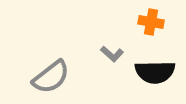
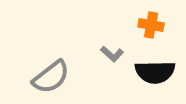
orange cross: moved 3 px down
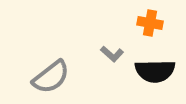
orange cross: moved 1 px left, 2 px up
black semicircle: moved 1 px up
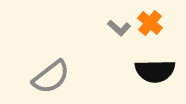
orange cross: rotated 30 degrees clockwise
gray L-shape: moved 7 px right, 26 px up
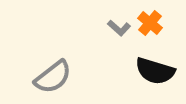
black semicircle: rotated 18 degrees clockwise
gray semicircle: moved 2 px right
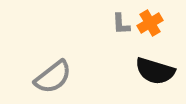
orange cross: rotated 20 degrees clockwise
gray L-shape: moved 2 px right, 4 px up; rotated 45 degrees clockwise
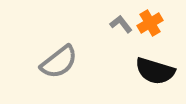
gray L-shape: rotated 145 degrees clockwise
gray semicircle: moved 6 px right, 15 px up
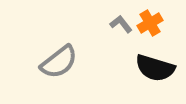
black semicircle: moved 3 px up
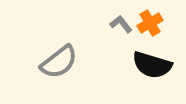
black semicircle: moved 3 px left, 3 px up
